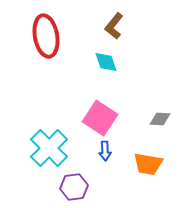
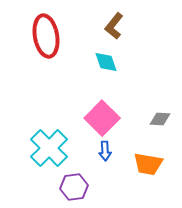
pink square: moved 2 px right; rotated 12 degrees clockwise
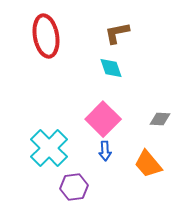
brown L-shape: moved 3 px right, 7 px down; rotated 40 degrees clockwise
cyan diamond: moved 5 px right, 6 px down
pink square: moved 1 px right, 1 px down
orange trapezoid: rotated 40 degrees clockwise
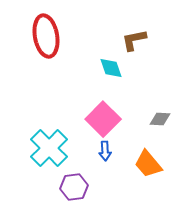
brown L-shape: moved 17 px right, 7 px down
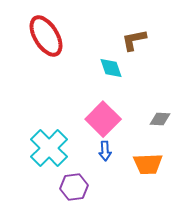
red ellipse: rotated 21 degrees counterclockwise
orange trapezoid: rotated 52 degrees counterclockwise
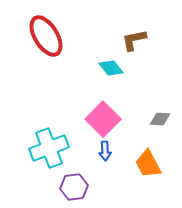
cyan diamond: rotated 20 degrees counterclockwise
cyan cross: rotated 24 degrees clockwise
orange trapezoid: rotated 64 degrees clockwise
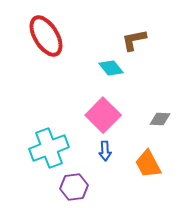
pink square: moved 4 px up
